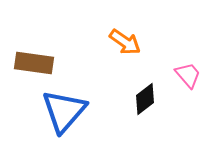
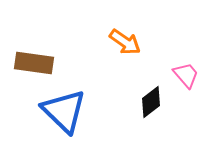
pink trapezoid: moved 2 px left
black diamond: moved 6 px right, 3 px down
blue triangle: rotated 27 degrees counterclockwise
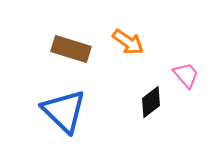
orange arrow: moved 3 px right
brown rectangle: moved 37 px right, 14 px up; rotated 9 degrees clockwise
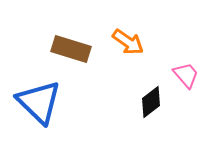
blue triangle: moved 25 px left, 9 px up
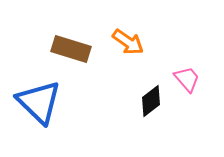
pink trapezoid: moved 1 px right, 4 px down
black diamond: moved 1 px up
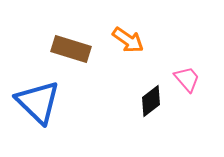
orange arrow: moved 2 px up
blue triangle: moved 1 px left
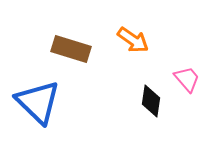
orange arrow: moved 5 px right
black diamond: rotated 44 degrees counterclockwise
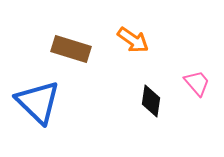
pink trapezoid: moved 10 px right, 4 px down
